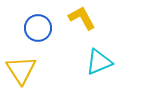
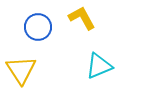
blue circle: moved 1 px up
cyan triangle: moved 4 px down
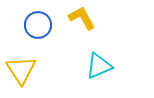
blue circle: moved 2 px up
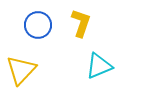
yellow L-shape: moved 1 px left, 5 px down; rotated 48 degrees clockwise
yellow triangle: rotated 16 degrees clockwise
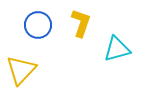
cyan triangle: moved 18 px right, 17 px up; rotated 8 degrees clockwise
